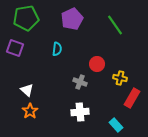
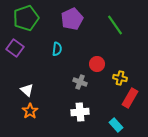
green pentagon: rotated 10 degrees counterclockwise
purple square: rotated 18 degrees clockwise
red rectangle: moved 2 px left
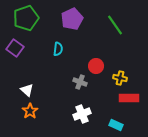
cyan semicircle: moved 1 px right
red circle: moved 1 px left, 2 px down
red rectangle: moved 1 px left; rotated 60 degrees clockwise
white cross: moved 2 px right, 2 px down; rotated 18 degrees counterclockwise
cyan rectangle: rotated 24 degrees counterclockwise
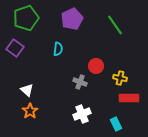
cyan rectangle: moved 1 px up; rotated 40 degrees clockwise
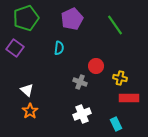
cyan semicircle: moved 1 px right, 1 px up
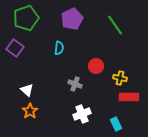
gray cross: moved 5 px left, 2 px down
red rectangle: moved 1 px up
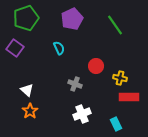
cyan semicircle: rotated 32 degrees counterclockwise
